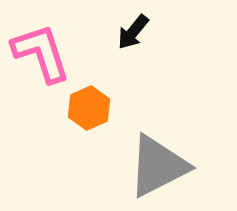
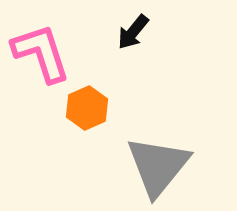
orange hexagon: moved 2 px left
gray triangle: rotated 24 degrees counterclockwise
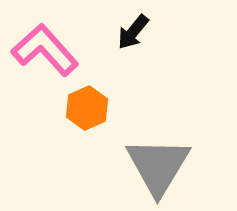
pink L-shape: moved 4 px right, 3 px up; rotated 24 degrees counterclockwise
gray triangle: rotated 8 degrees counterclockwise
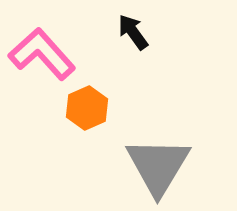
black arrow: rotated 105 degrees clockwise
pink L-shape: moved 3 px left, 4 px down
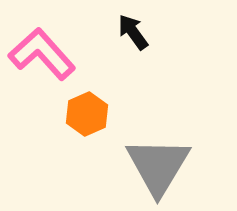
orange hexagon: moved 6 px down
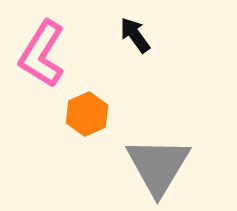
black arrow: moved 2 px right, 3 px down
pink L-shape: rotated 106 degrees counterclockwise
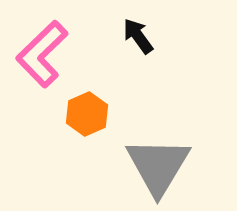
black arrow: moved 3 px right, 1 px down
pink L-shape: rotated 14 degrees clockwise
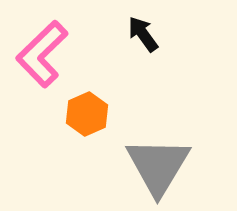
black arrow: moved 5 px right, 2 px up
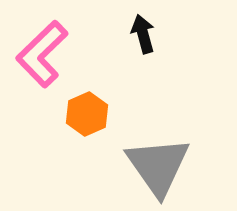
black arrow: rotated 21 degrees clockwise
gray triangle: rotated 6 degrees counterclockwise
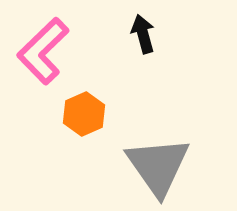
pink L-shape: moved 1 px right, 3 px up
orange hexagon: moved 3 px left
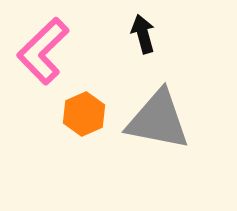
gray triangle: moved 46 px up; rotated 44 degrees counterclockwise
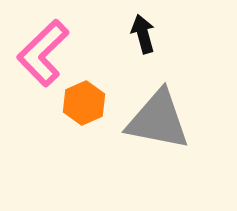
pink L-shape: moved 2 px down
orange hexagon: moved 11 px up
